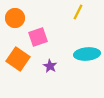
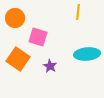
yellow line: rotated 21 degrees counterclockwise
pink square: rotated 36 degrees clockwise
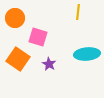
purple star: moved 1 px left, 2 px up
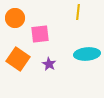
pink square: moved 2 px right, 3 px up; rotated 24 degrees counterclockwise
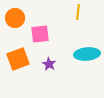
orange square: rotated 35 degrees clockwise
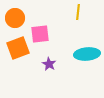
orange square: moved 11 px up
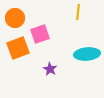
pink square: rotated 12 degrees counterclockwise
purple star: moved 1 px right, 5 px down
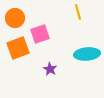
yellow line: rotated 21 degrees counterclockwise
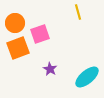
orange circle: moved 5 px down
cyan ellipse: moved 23 px down; rotated 35 degrees counterclockwise
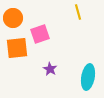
orange circle: moved 2 px left, 5 px up
orange square: moved 1 px left; rotated 15 degrees clockwise
cyan ellipse: moved 1 px right; rotated 40 degrees counterclockwise
